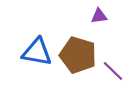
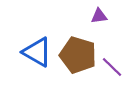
blue triangle: rotated 20 degrees clockwise
purple line: moved 1 px left, 4 px up
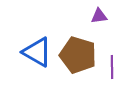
purple line: rotated 45 degrees clockwise
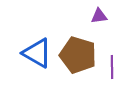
blue triangle: moved 1 px down
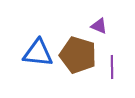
purple triangle: moved 10 px down; rotated 30 degrees clockwise
blue triangle: moved 1 px right; rotated 24 degrees counterclockwise
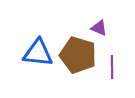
purple triangle: moved 2 px down
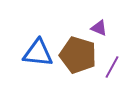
purple line: rotated 30 degrees clockwise
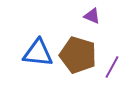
purple triangle: moved 7 px left, 12 px up
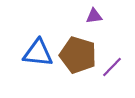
purple triangle: moved 2 px right; rotated 30 degrees counterclockwise
purple line: rotated 15 degrees clockwise
